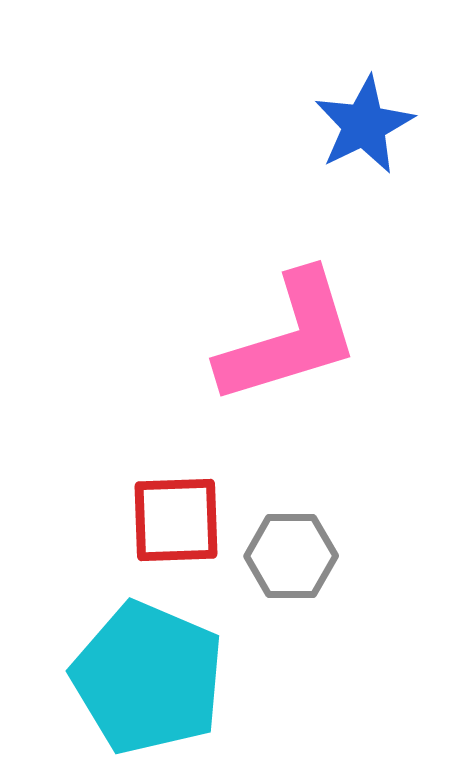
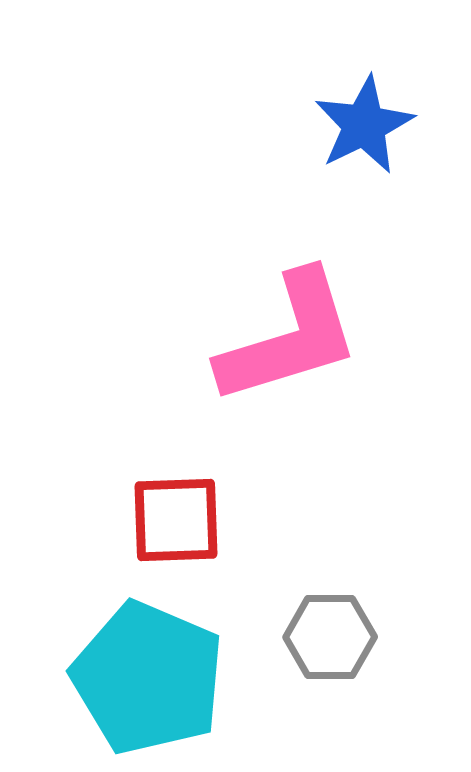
gray hexagon: moved 39 px right, 81 px down
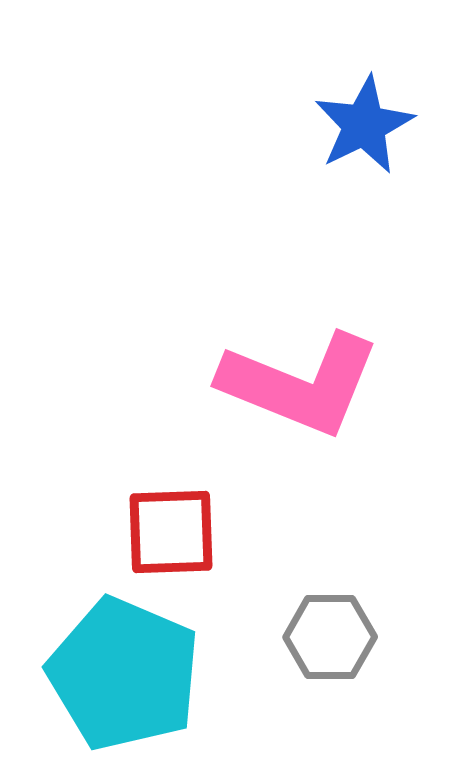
pink L-shape: moved 11 px right, 46 px down; rotated 39 degrees clockwise
red square: moved 5 px left, 12 px down
cyan pentagon: moved 24 px left, 4 px up
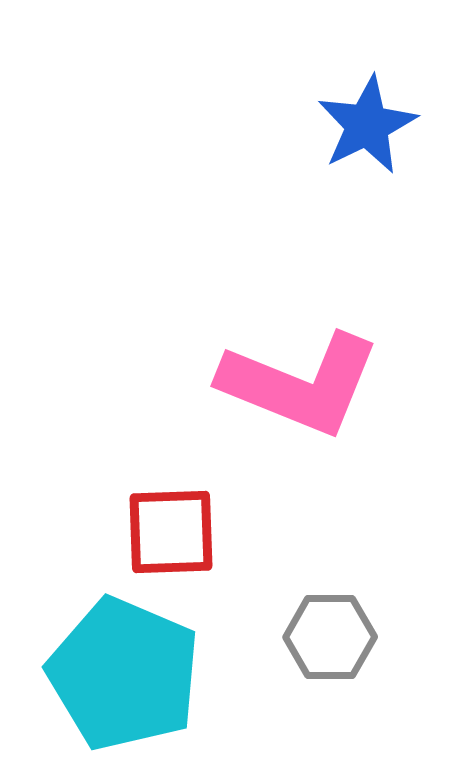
blue star: moved 3 px right
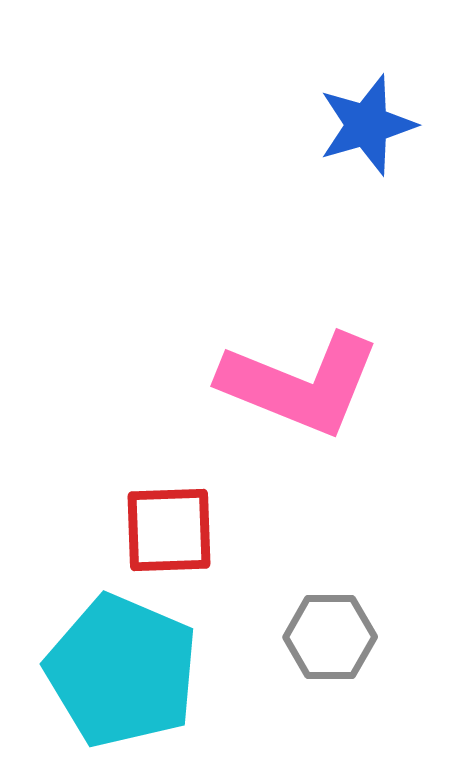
blue star: rotated 10 degrees clockwise
red square: moved 2 px left, 2 px up
cyan pentagon: moved 2 px left, 3 px up
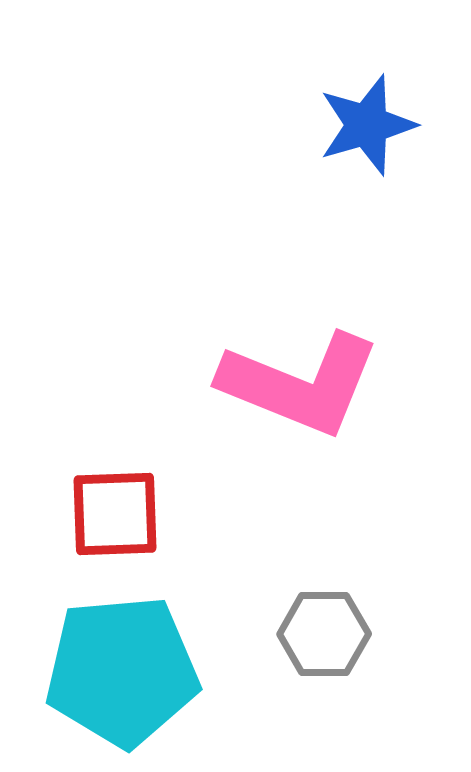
red square: moved 54 px left, 16 px up
gray hexagon: moved 6 px left, 3 px up
cyan pentagon: rotated 28 degrees counterclockwise
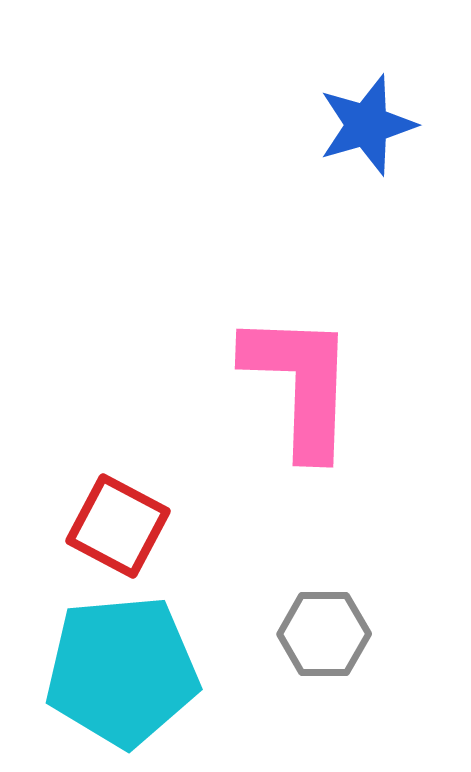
pink L-shape: rotated 110 degrees counterclockwise
red square: moved 3 px right, 12 px down; rotated 30 degrees clockwise
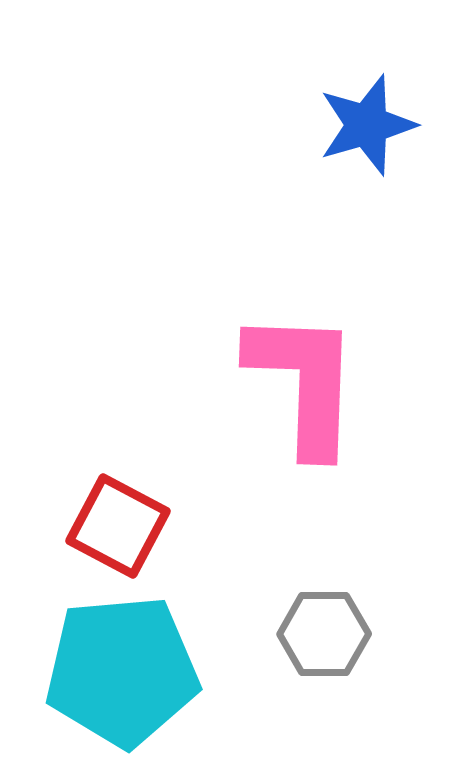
pink L-shape: moved 4 px right, 2 px up
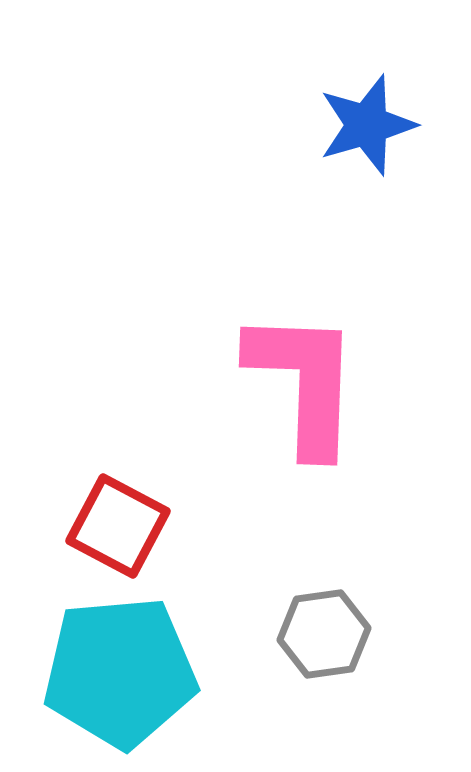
gray hexagon: rotated 8 degrees counterclockwise
cyan pentagon: moved 2 px left, 1 px down
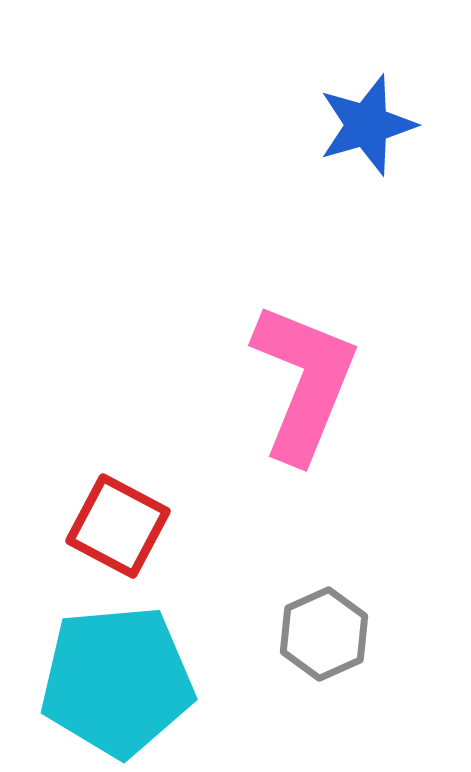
pink L-shape: rotated 20 degrees clockwise
gray hexagon: rotated 16 degrees counterclockwise
cyan pentagon: moved 3 px left, 9 px down
